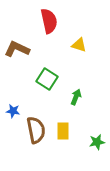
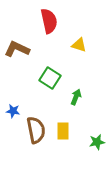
green square: moved 3 px right, 1 px up
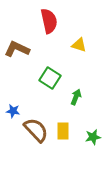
brown semicircle: rotated 32 degrees counterclockwise
green star: moved 4 px left, 5 px up
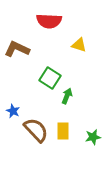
red semicircle: rotated 105 degrees clockwise
green arrow: moved 9 px left, 1 px up
blue star: rotated 16 degrees clockwise
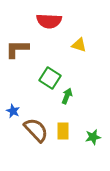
brown L-shape: rotated 25 degrees counterclockwise
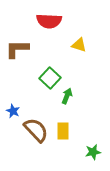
green square: rotated 10 degrees clockwise
green star: moved 15 px down
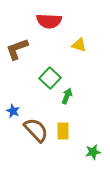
brown L-shape: rotated 20 degrees counterclockwise
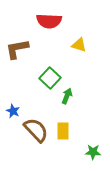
brown L-shape: rotated 10 degrees clockwise
green star: rotated 14 degrees clockwise
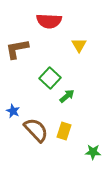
yellow triangle: rotated 42 degrees clockwise
green arrow: rotated 28 degrees clockwise
yellow rectangle: moved 1 px right; rotated 18 degrees clockwise
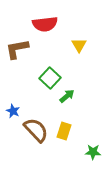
red semicircle: moved 4 px left, 3 px down; rotated 10 degrees counterclockwise
